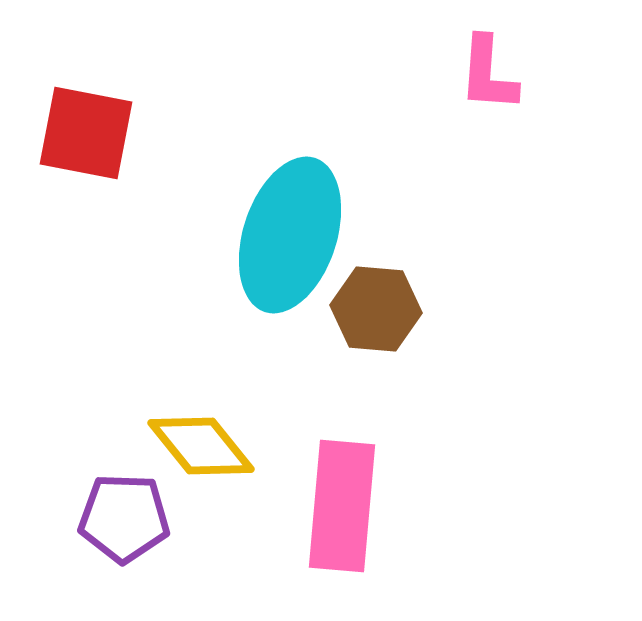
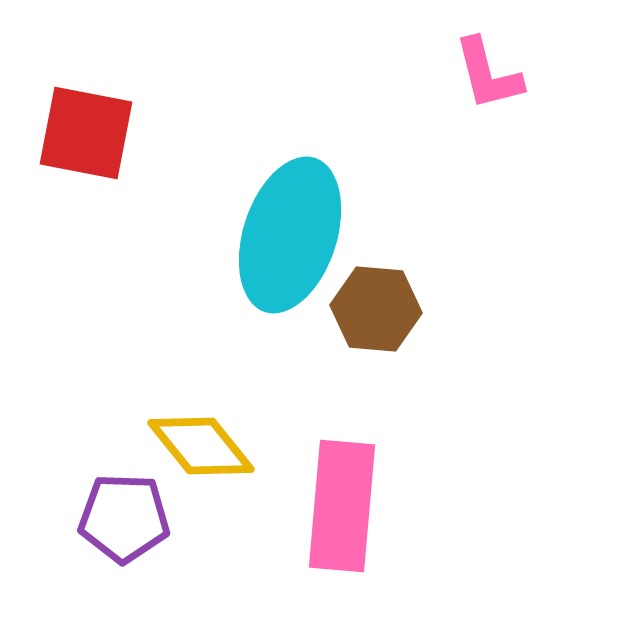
pink L-shape: rotated 18 degrees counterclockwise
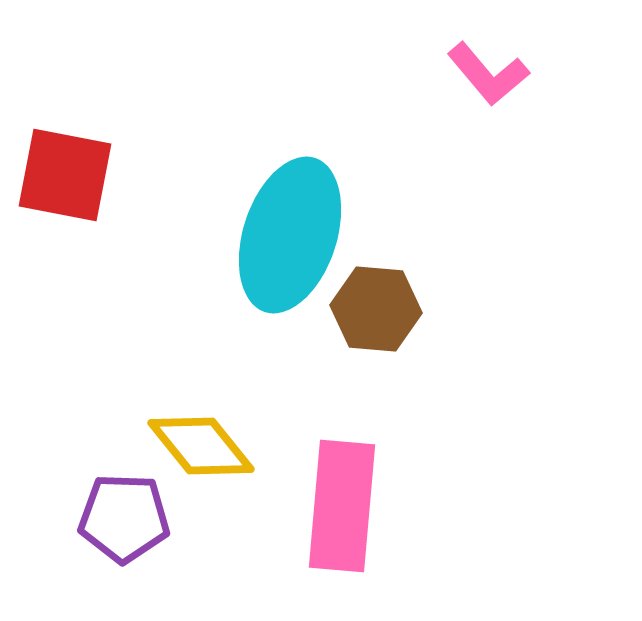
pink L-shape: rotated 26 degrees counterclockwise
red square: moved 21 px left, 42 px down
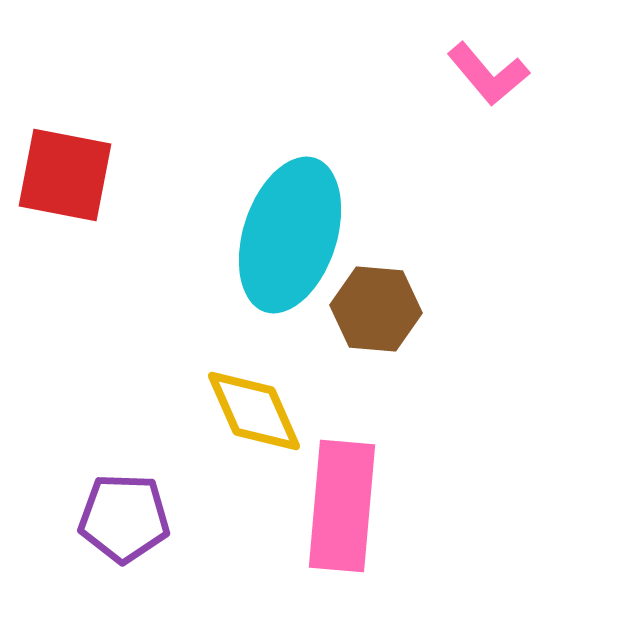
yellow diamond: moved 53 px right, 35 px up; rotated 15 degrees clockwise
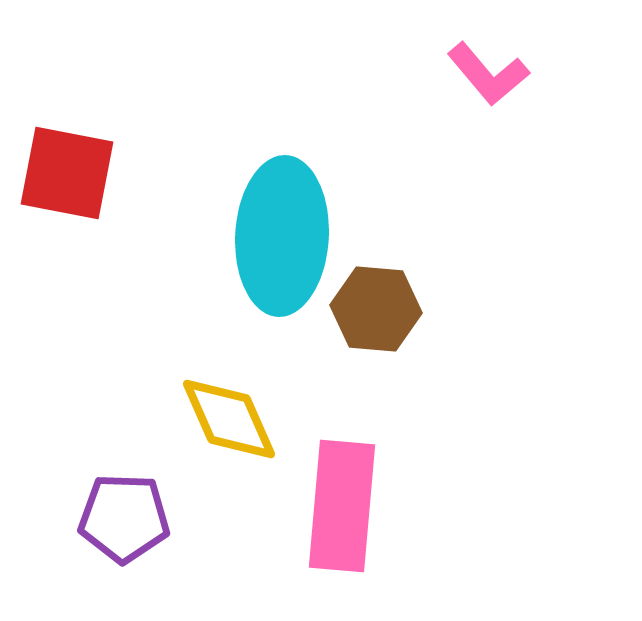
red square: moved 2 px right, 2 px up
cyan ellipse: moved 8 px left, 1 px down; rotated 15 degrees counterclockwise
yellow diamond: moved 25 px left, 8 px down
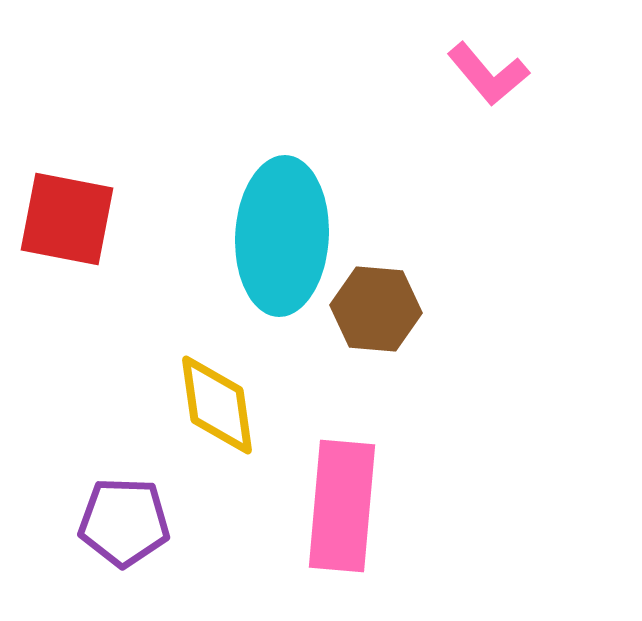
red square: moved 46 px down
yellow diamond: moved 12 px left, 14 px up; rotated 16 degrees clockwise
purple pentagon: moved 4 px down
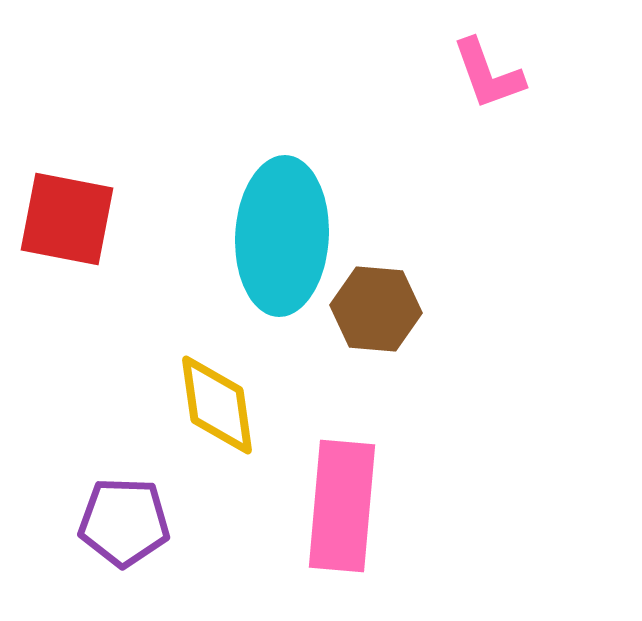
pink L-shape: rotated 20 degrees clockwise
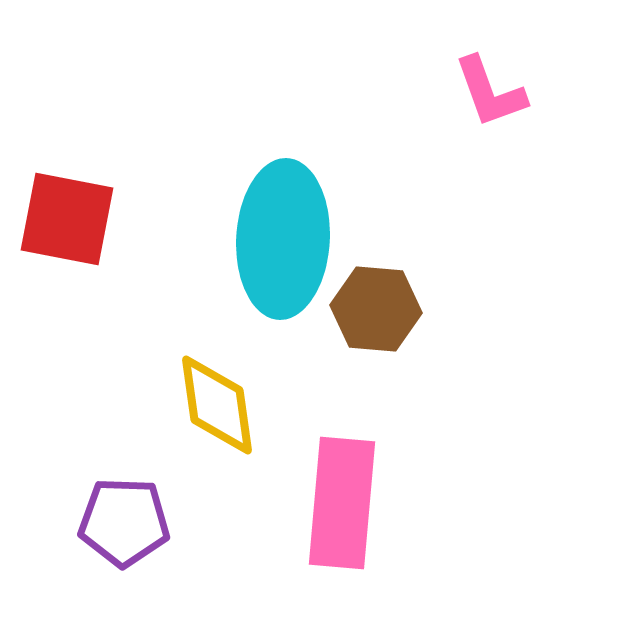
pink L-shape: moved 2 px right, 18 px down
cyan ellipse: moved 1 px right, 3 px down
pink rectangle: moved 3 px up
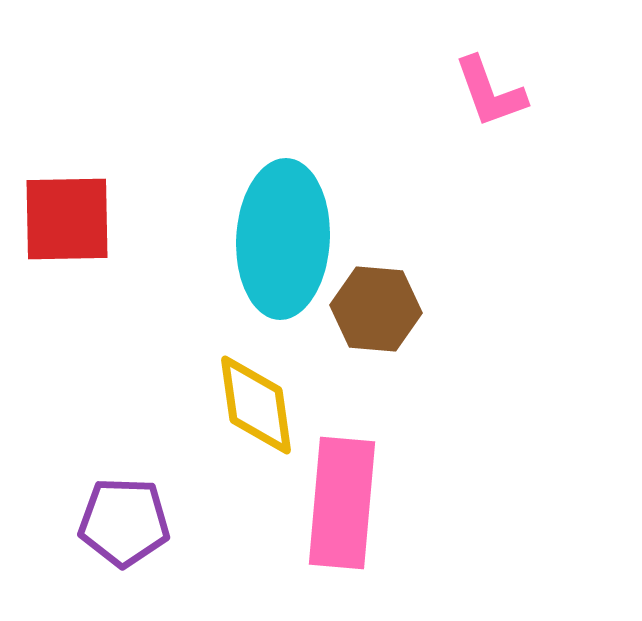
red square: rotated 12 degrees counterclockwise
yellow diamond: moved 39 px right
